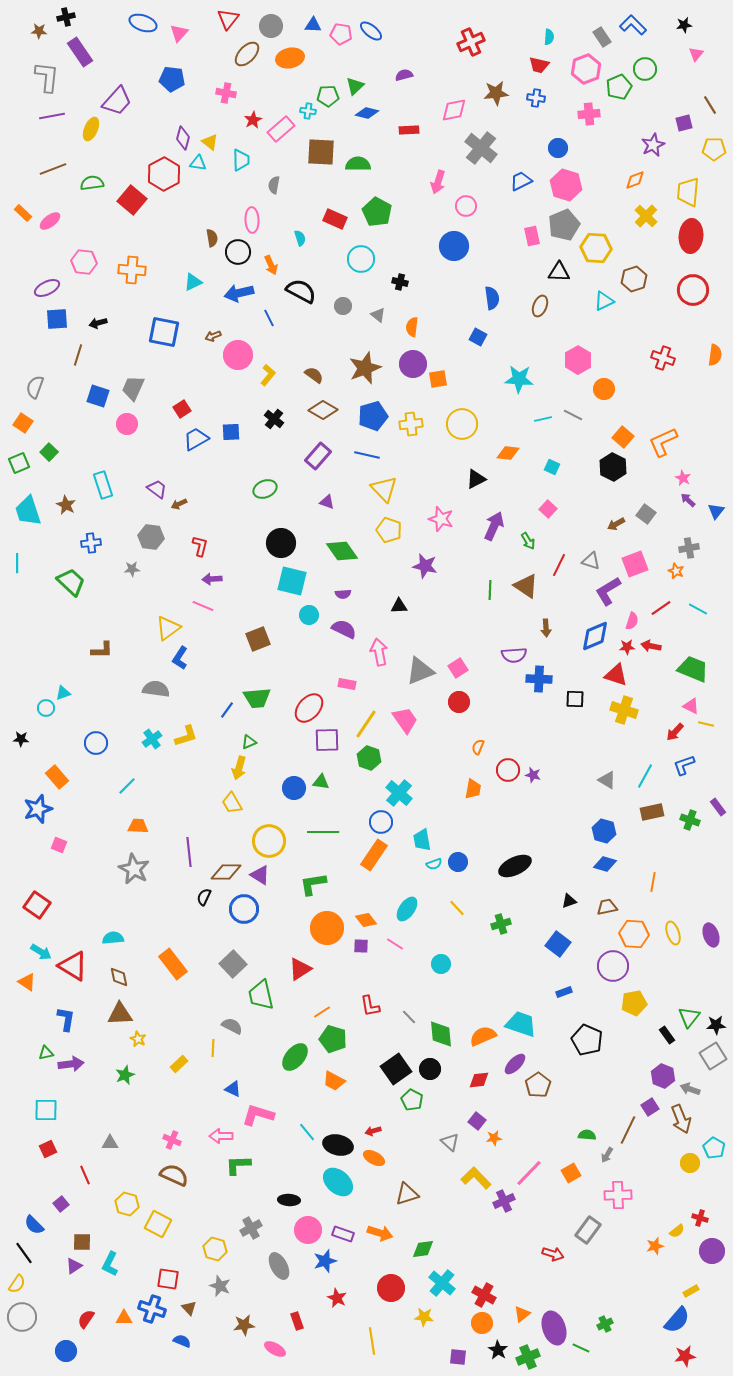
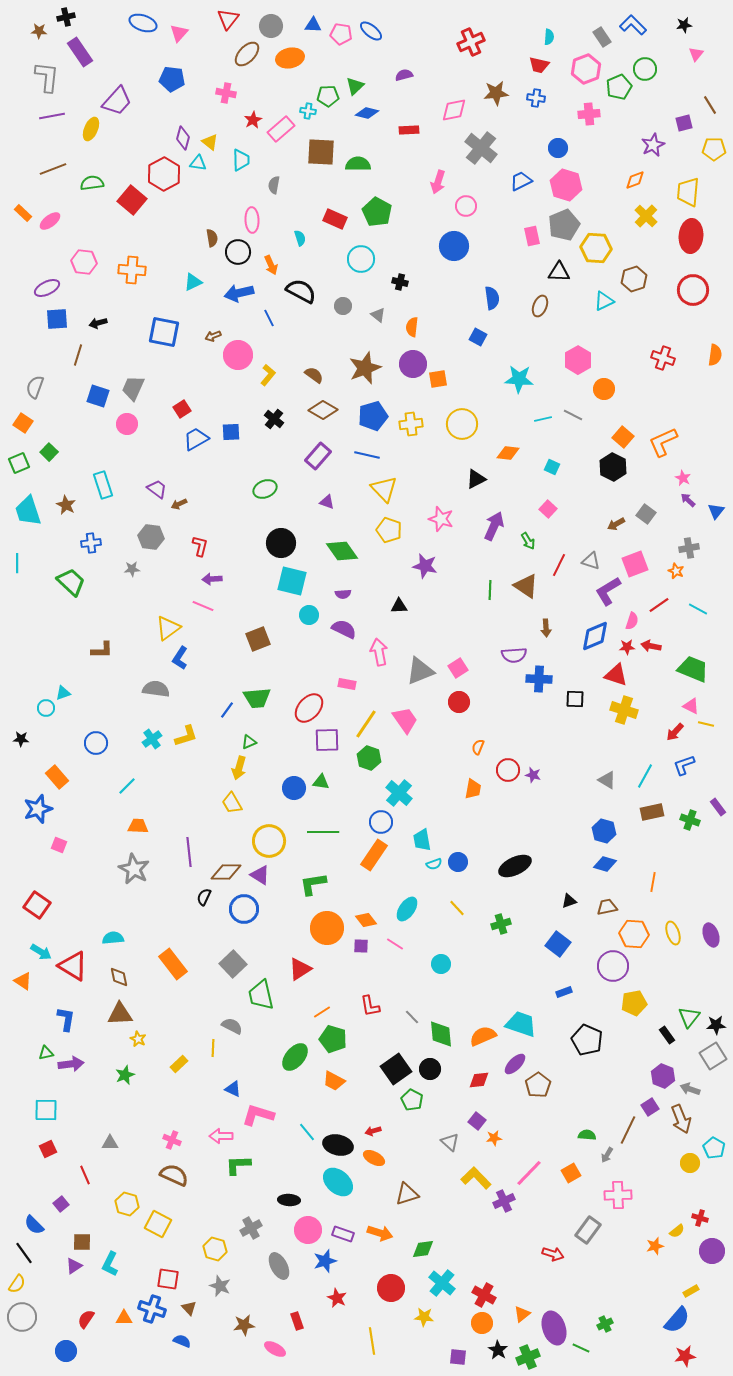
red line at (661, 608): moved 2 px left, 3 px up
orange triangle at (27, 982): moved 4 px left, 1 px up
gray line at (409, 1017): moved 3 px right
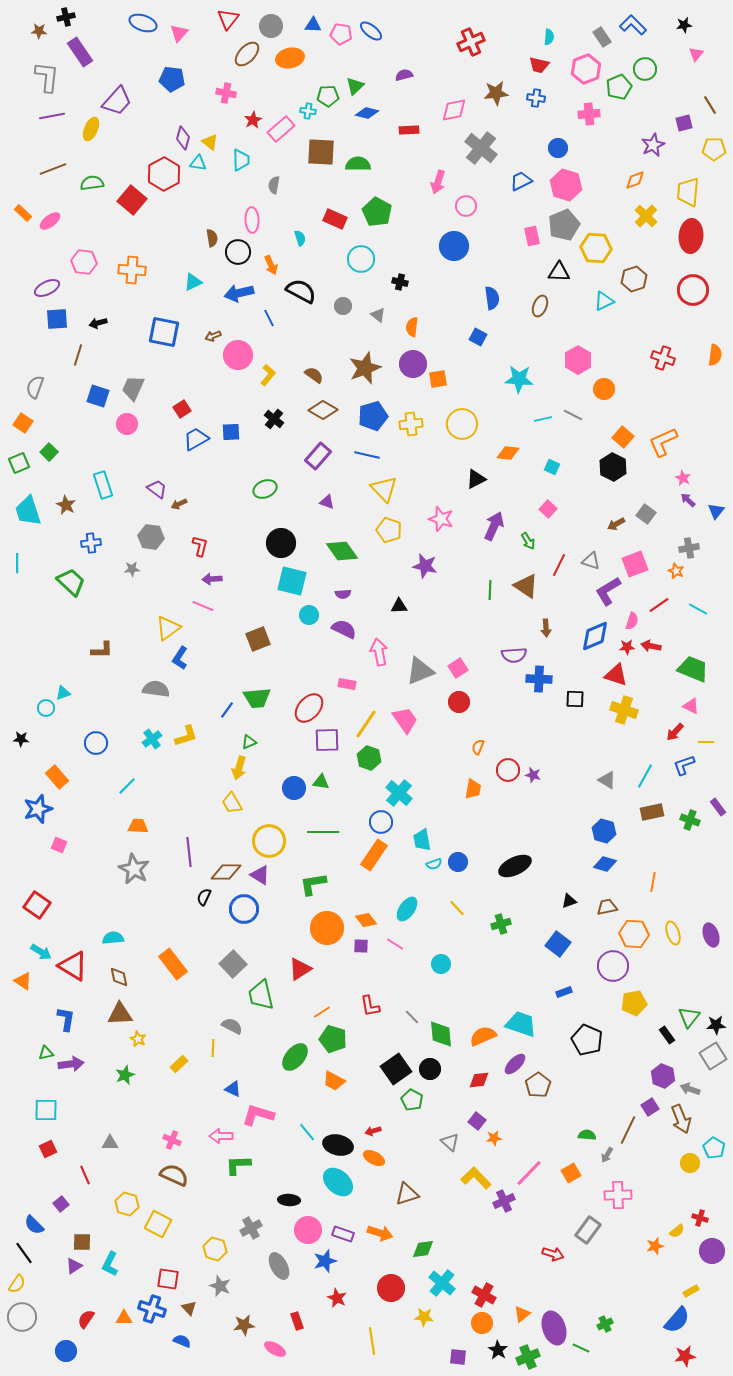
yellow line at (706, 724): moved 18 px down; rotated 14 degrees counterclockwise
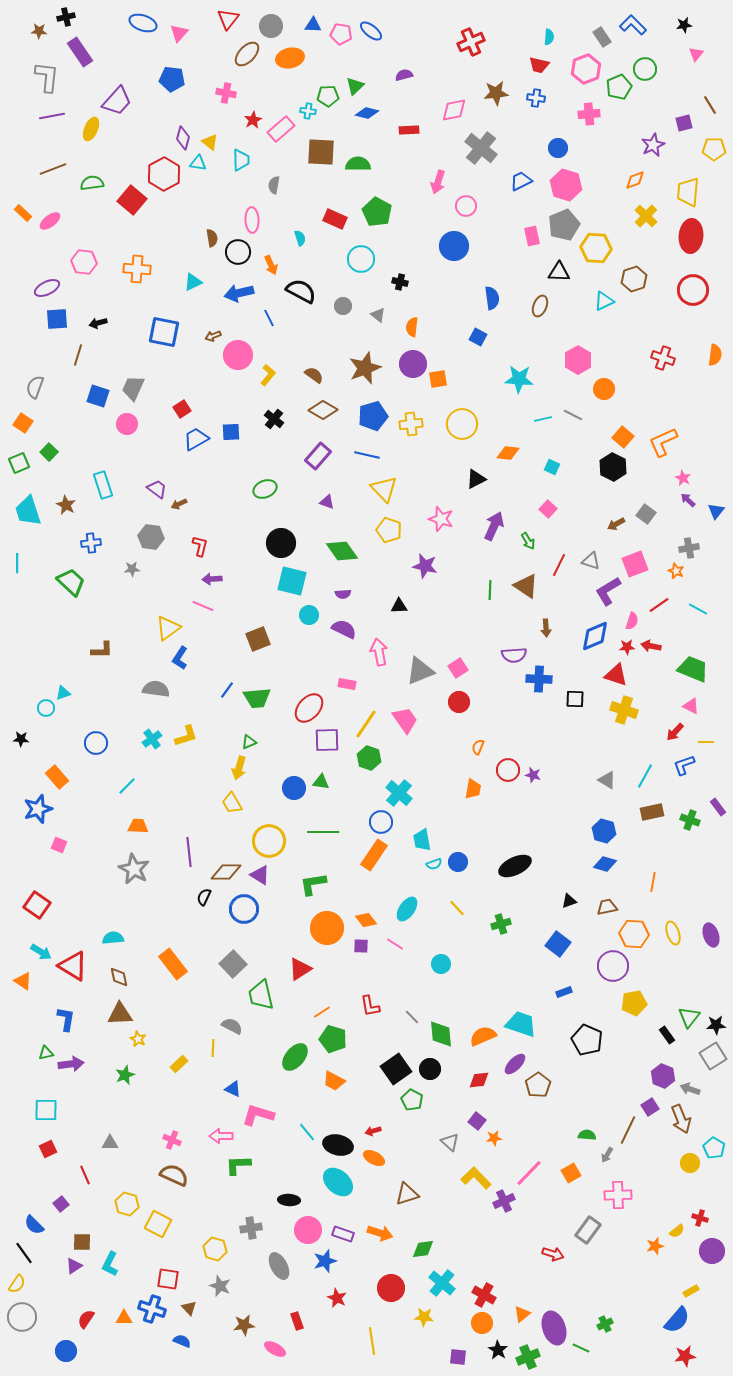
orange cross at (132, 270): moved 5 px right, 1 px up
blue line at (227, 710): moved 20 px up
gray cross at (251, 1228): rotated 20 degrees clockwise
